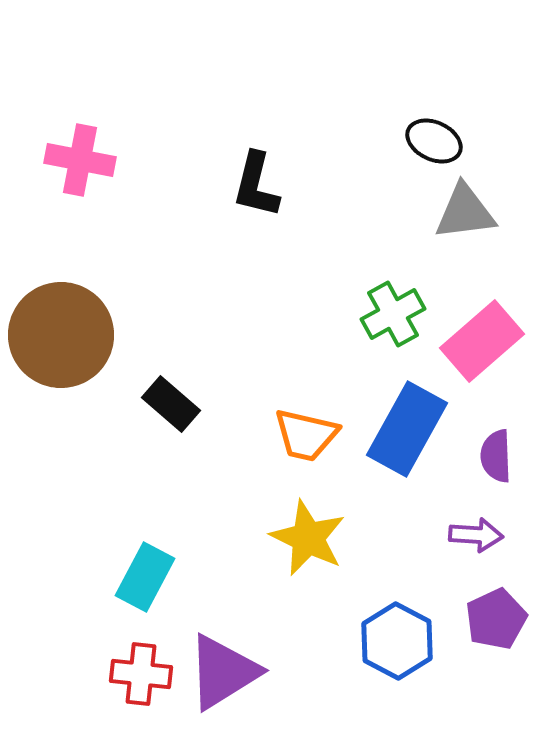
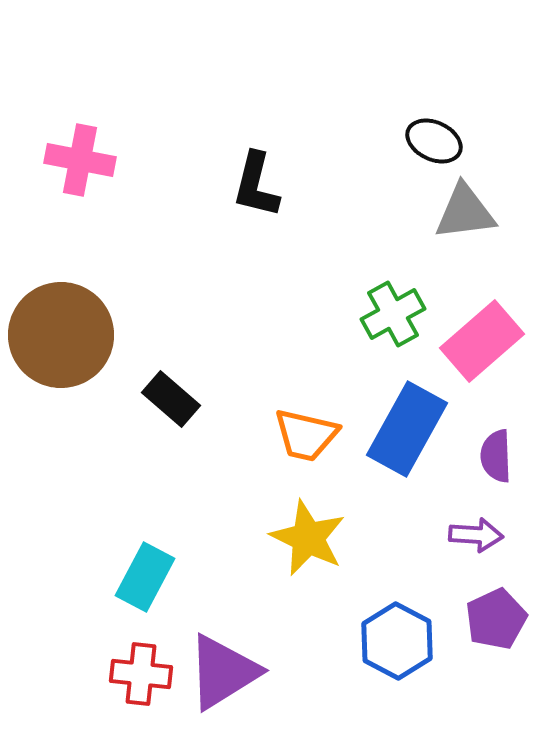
black rectangle: moved 5 px up
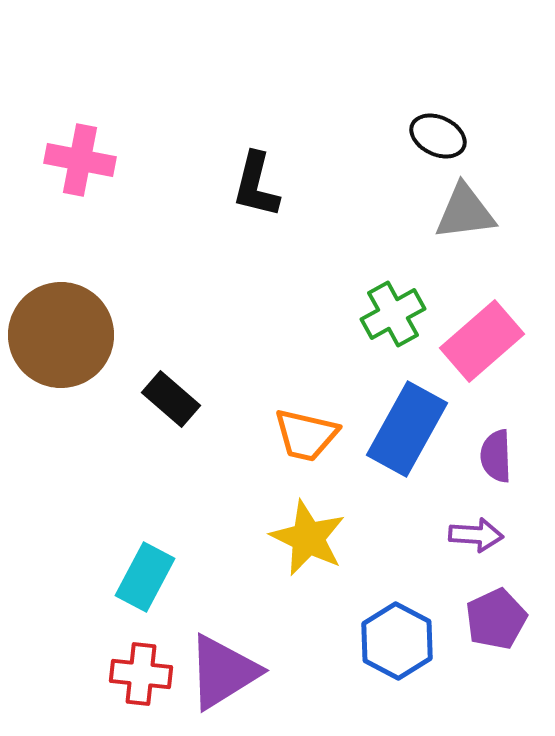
black ellipse: moved 4 px right, 5 px up
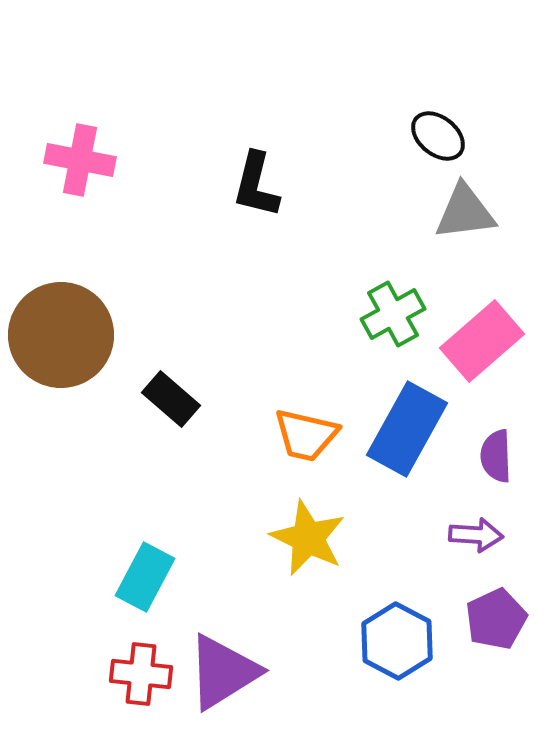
black ellipse: rotated 14 degrees clockwise
